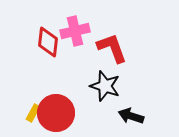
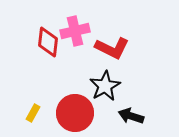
red L-shape: rotated 136 degrees clockwise
black star: rotated 24 degrees clockwise
red circle: moved 19 px right
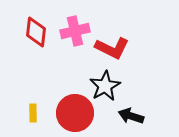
red diamond: moved 12 px left, 10 px up
yellow rectangle: rotated 30 degrees counterclockwise
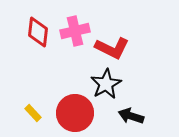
red diamond: moved 2 px right
black star: moved 1 px right, 2 px up
yellow rectangle: rotated 42 degrees counterclockwise
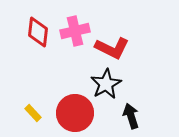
black arrow: rotated 55 degrees clockwise
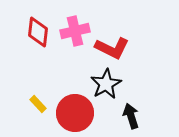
yellow rectangle: moved 5 px right, 9 px up
